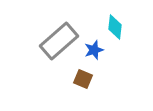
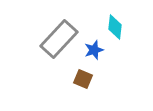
gray rectangle: moved 2 px up; rotated 6 degrees counterclockwise
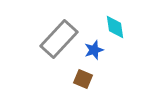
cyan diamond: rotated 15 degrees counterclockwise
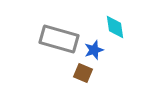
gray rectangle: rotated 63 degrees clockwise
brown square: moved 6 px up
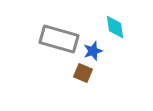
blue star: moved 1 px left, 1 px down
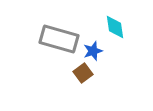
brown square: rotated 30 degrees clockwise
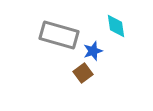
cyan diamond: moved 1 px right, 1 px up
gray rectangle: moved 4 px up
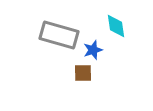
blue star: moved 1 px up
brown square: rotated 36 degrees clockwise
